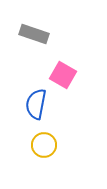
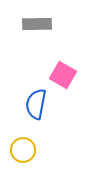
gray rectangle: moved 3 px right, 10 px up; rotated 20 degrees counterclockwise
yellow circle: moved 21 px left, 5 px down
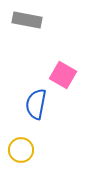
gray rectangle: moved 10 px left, 4 px up; rotated 12 degrees clockwise
yellow circle: moved 2 px left
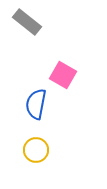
gray rectangle: moved 2 px down; rotated 28 degrees clockwise
yellow circle: moved 15 px right
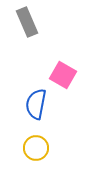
gray rectangle: rotated 28 degrees clockwise
yellow circle: moved 2 px up
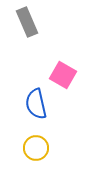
blue semicircle: rotated 24 degrees counterclockwise
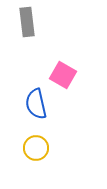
gray rectangle: rotated 16 degrees clockwise
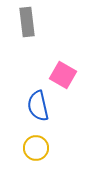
blue semicircle: moved 2 px right, 2 px down
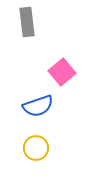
pink square: moved 1 px left, 3 px up; rotated 20 degrees clockwise
blue semicircle: rotated 96 degrees counterclockwise
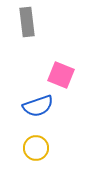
pink square: moved 1 px left, 3 px down; rotated 28 degrees counterclockwise
